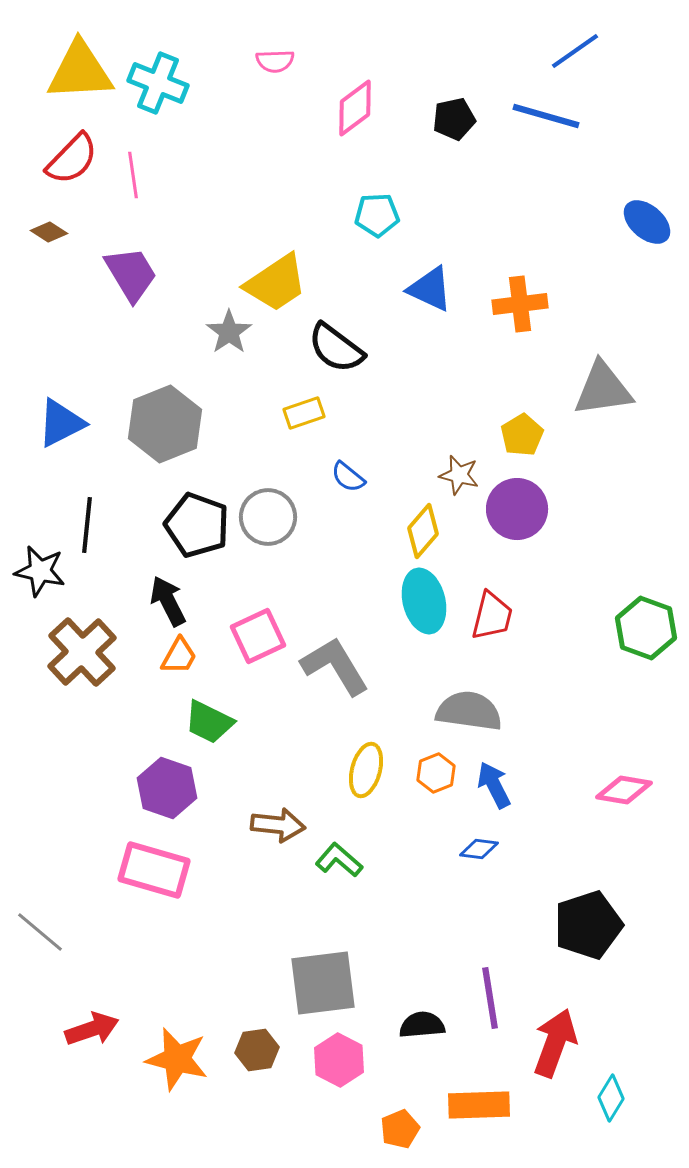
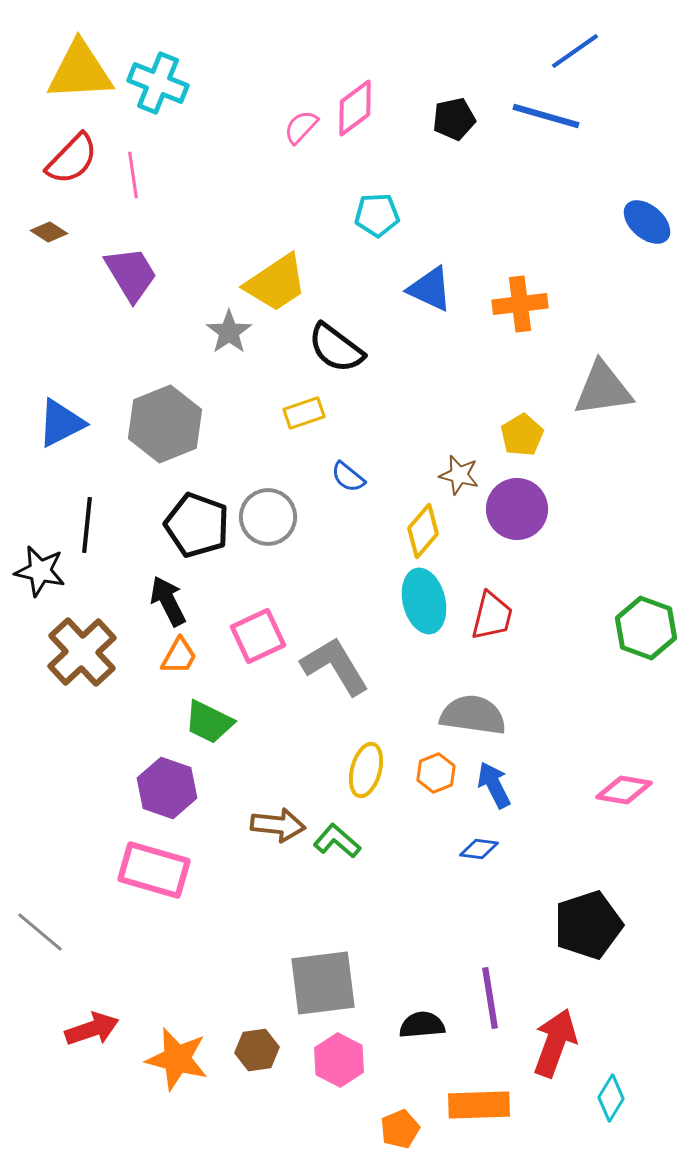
pink semicircle at (275, 61): moved 26 px right, 66 px down; rotated 135 degrees clockwise
gray semicircle at (469, 711): moved 4 px right, 4 px down
green L-shape at (339, 860): moved 2 px left, 19 px up
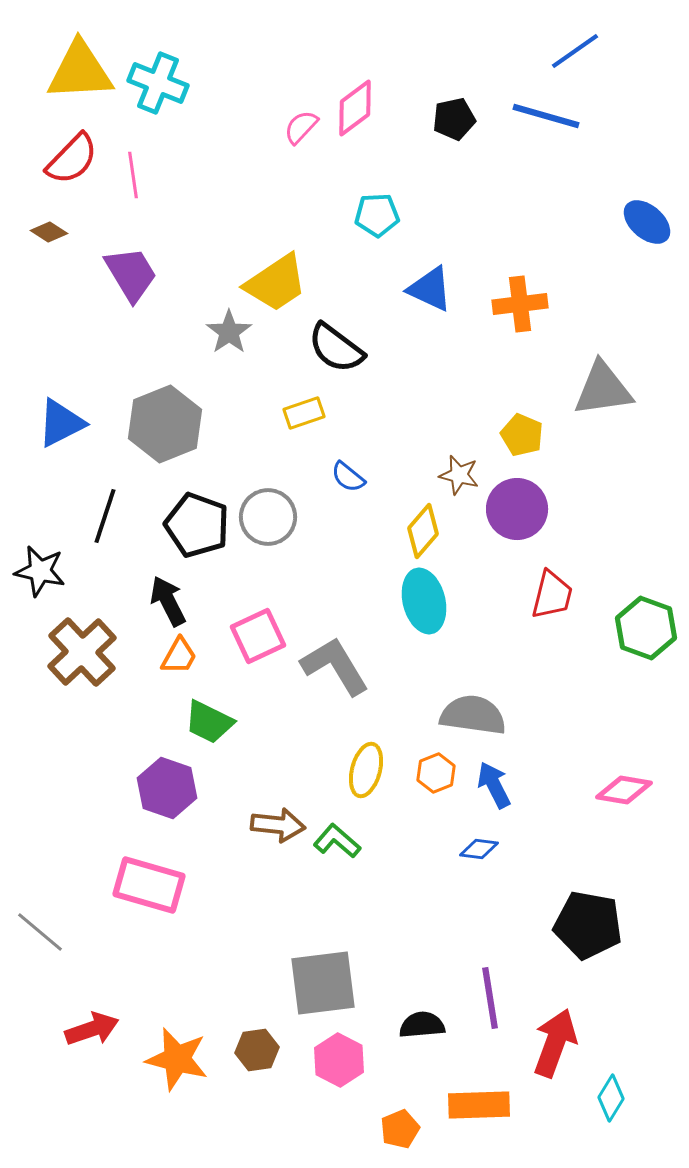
yellow pentagon at (522, 435): rotated 18 degrees counterclockwise
black line at (87, 525): moved 18 px right, 9 px up; rotated 12 degrees clockwise
red trapezoid at (492, 616): moved 60 px right, 21 px up
pink rectangle at (154, 870): moved 5 px left, 15 px down
black pentagon at (588, 925): rotated 28 degrees clockwise
